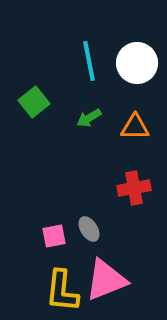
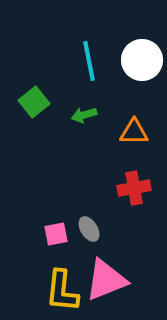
white circle: moved 5 px right, 3 px up
green arrow: moved 5 px left, 3 px up; rotated 15 degrees clockwise
orange triangle: moved 1 px left, 5 px down
pink square: moved 2 px right, 2 px up
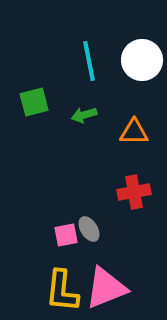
green square: rotated 24 degrees clockwise
red cross: moved 4 px down
pink square: moved 10 px right, 1 px down
pink triangle: moved 8 px down
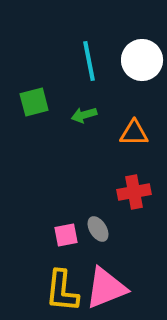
orange triangle: moved 1 px down
gray ellipse: moved 9 px right
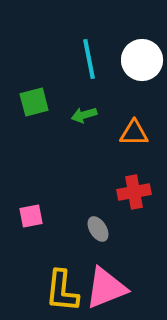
cyan line: moved 2 px up
pink square: moved 35 px left, 19 px up
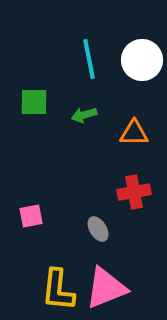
green square: rotated 16 degrees clockwise
yellow L-shape: moved 4 px left, 1 px up
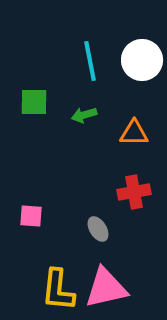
cyan line: moved 1 px right, 2 px down
pink square: rotated 15 degrees clockwise
pink triangle: rotated 9 degrees clockwise
